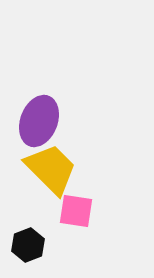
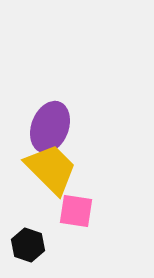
purple ellipse: moved 11 px right, 6 px down
black hexagon: rotated 20 degrees counterclockwise
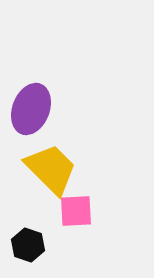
purple ellipse: moved 19 px left, 18 px up
pink square: rotated 12 degrees counterclockwise
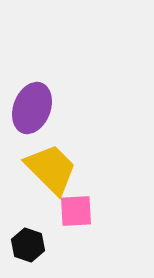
purple ellipse: moved 1 px right, 1 px up
